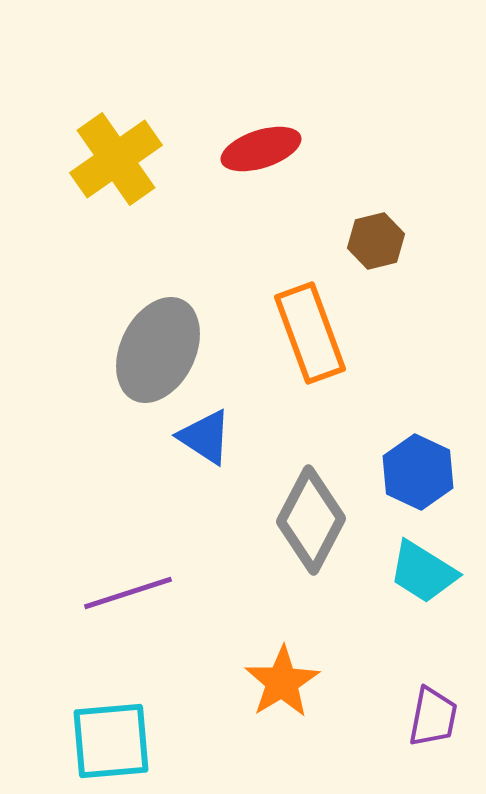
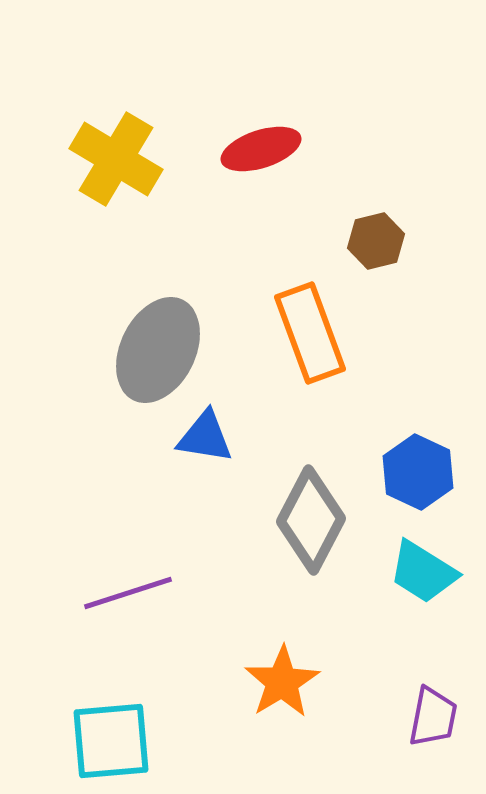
yellow cross: rotated 24 degrees counterclockwise
blue triangle: rotated 24 degrees counterclockwise
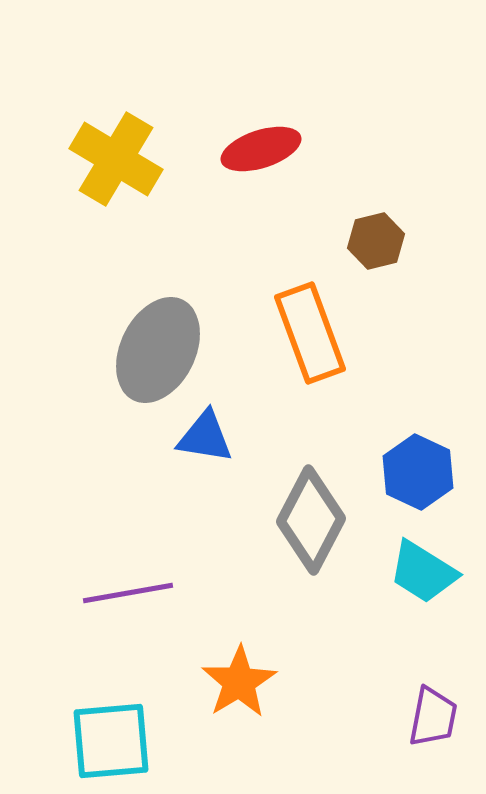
purple line: rotated 8 degrees clockwise
orange star: moved 43 px left
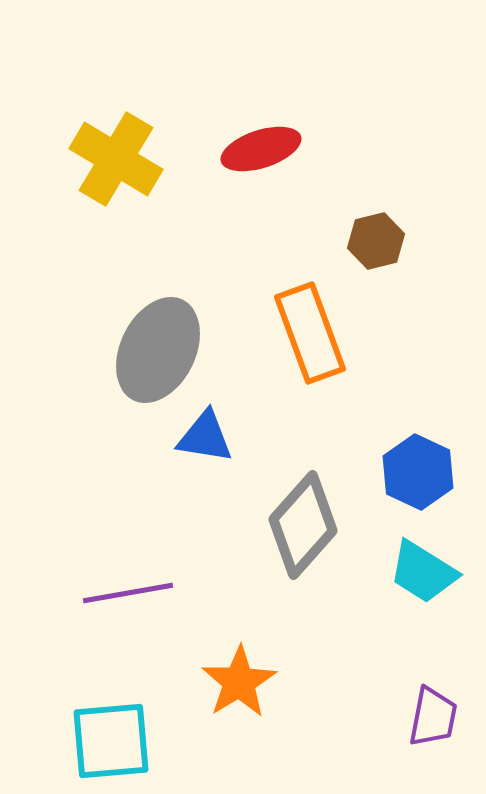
gray diamond: moved 8 px left, 5 px down; rotated 14 degrees clockwise
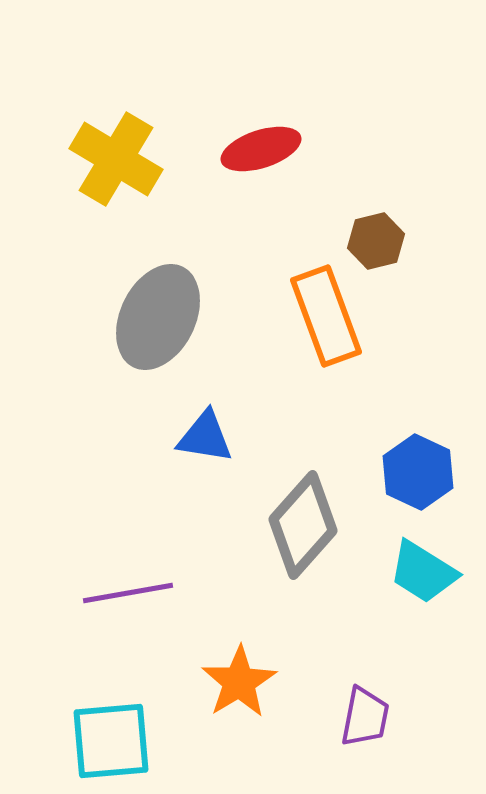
orange rectangle: moved 16 px right, 17 px up
gray ellipse: moved 33 px up
purple trapezoid: moved 68 px left
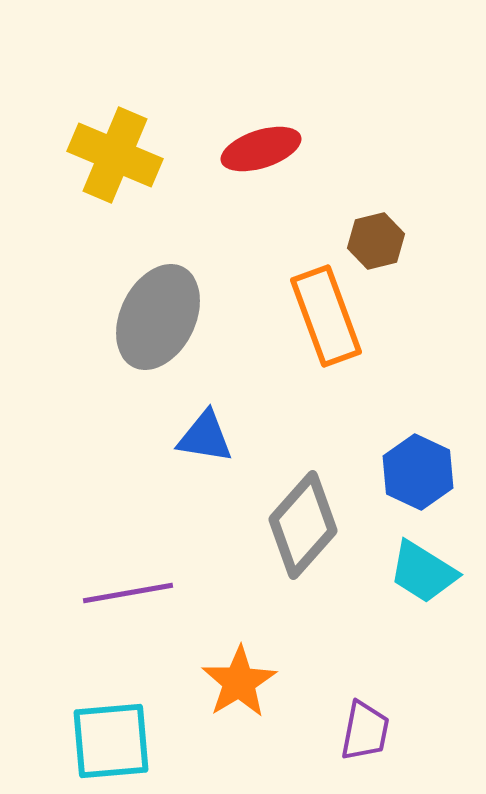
yellow cross: moved 1 px left, 4 px up; rotated 8 degrees counterclockwise
purple trapezoid: moved 14 px down
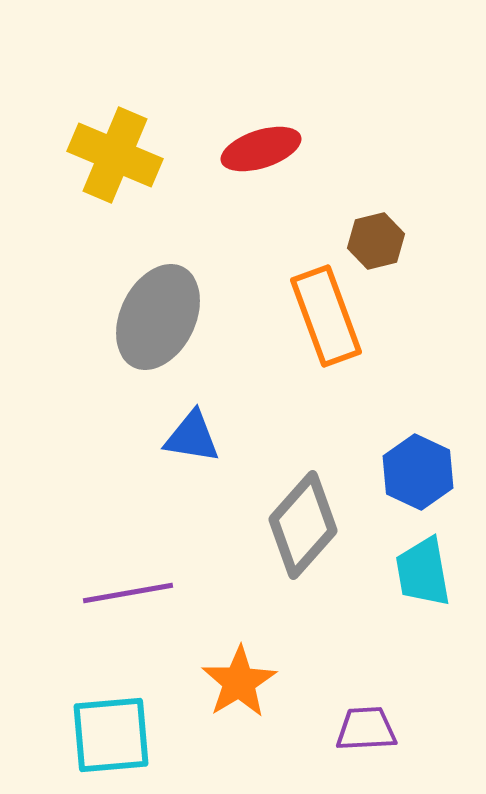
blue triangle: moved 13 px left
cyan trapezoid: rotated 48 degrees clockwise
purple trapezoid: moved 1 px right, 2 px up; rotated 104 degrees counterclockwise
cyan square: moved 6 px up
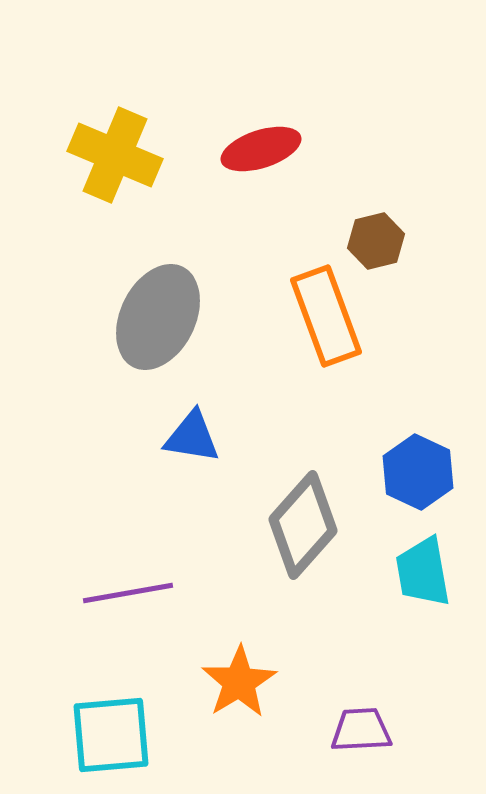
purple trapezoid: moved 5 px left, 1 px down
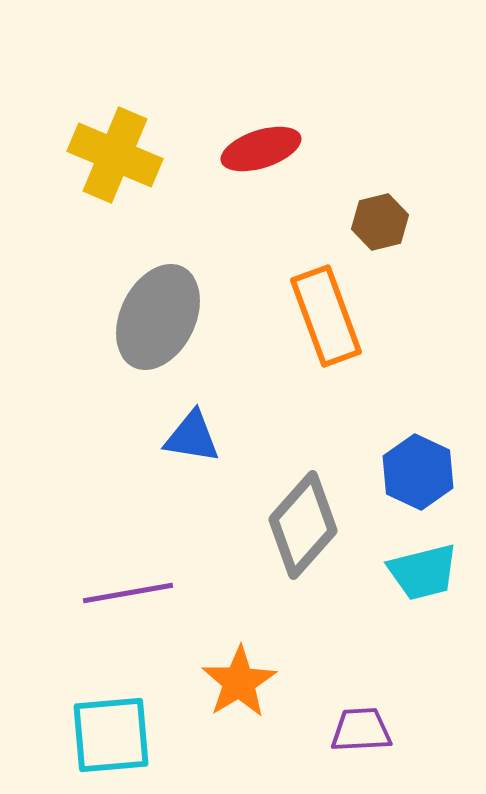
brown hexagon: moved 4 px right, 19 px up
cyan trapezoid: rotated 94 degrees counterclockwise
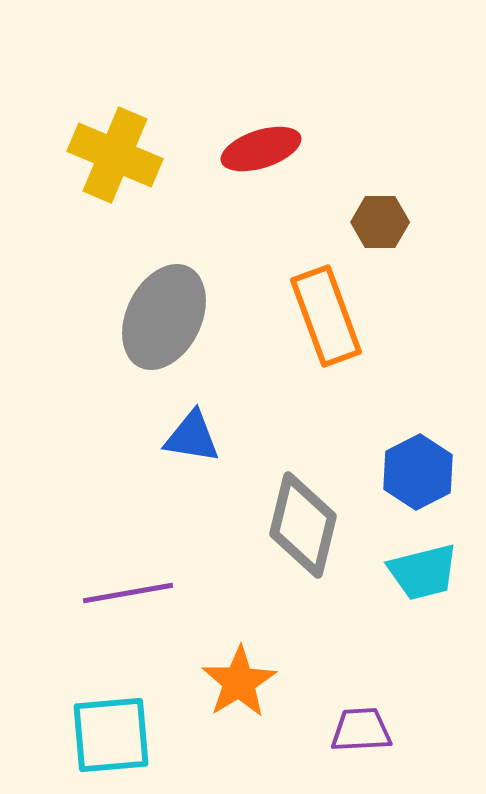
brown hexagon: rotated 14 degrees clockwise
gray ellipse: moved 6 px right
blue hexagon: rotated 8 degrees clockwise
gray diamond: rotated 28 degrees counterclockwise
